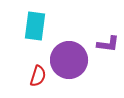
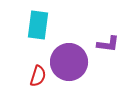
cyan rectangle: moved 3 px right, 1 px up
purple circle: moved 2 px down
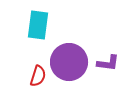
purple L-shape: moved 19 px down
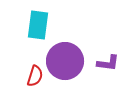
purple circle: moved 4 px left, 1 px up
red semicircle: moved 3 px left
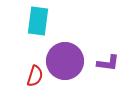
cyan rectangle: moved 4 px up
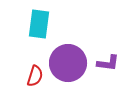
cyan rectangle: moved 1 px right, 3 px down
purple circle: moved 3 px right, 2 px down
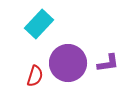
cyan rectangle: rotated 36 degrees clockwise
purple L-shape: rotated 15 degrees counterclockwise
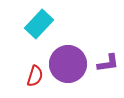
purple circle: moved 1 px down
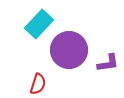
purple circle: moved 1 px right, 14 px up
red semicircle: moved 3 px right, 8 px down
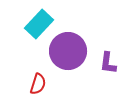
purple circle: moved 1 px left, 1 px down
purple L-shape: rotated 105 degrees clockwise
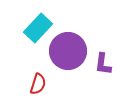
cyan rectangle: moved 1 px left, 4 px down
purple L-shape: moved 5 px left, 1 px down
